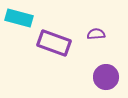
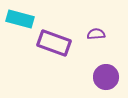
cyan rectangle: moved 1 px right, 1 px down
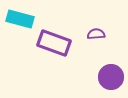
purple circle: moved 5 px right
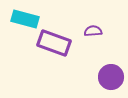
cyan rectangle: moved 5 px right
purple semicircle: moved 3 px left, 3 px up
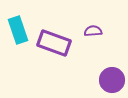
cyan rectangle: moved 7 px left, 11 px down; rotated 56 degrees clockwise
purple circle: moved 1 px right, 3 px down
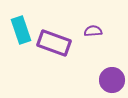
cyan rectangle: moved 3 px right
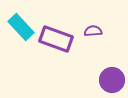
cyan rectangle: moved 3 px up; rotated 24 degrees counterclockwise
purple rectangle: moved 2 px right, 4 px up
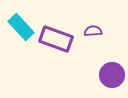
purple circle: moved 5 px up
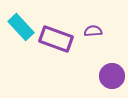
purple circle: moved 1 px down
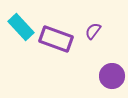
purple semicircle: rotated 48 degrees counterclockwise
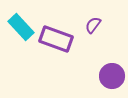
purple semicircle: moved 6 px up
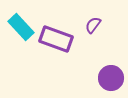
purple circle: moved 1 px left, 2 px down
